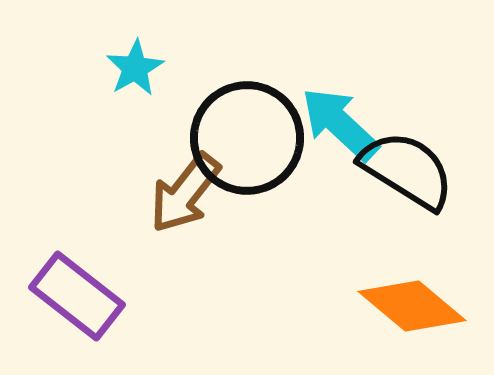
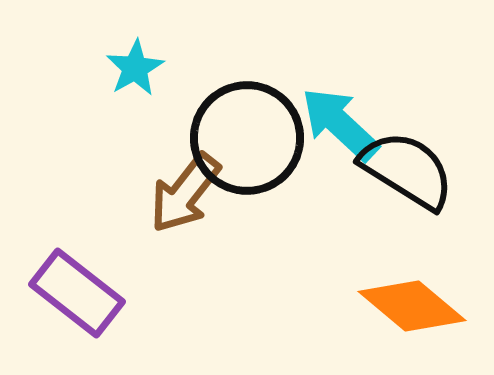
purple rectangle: moved 3 px up
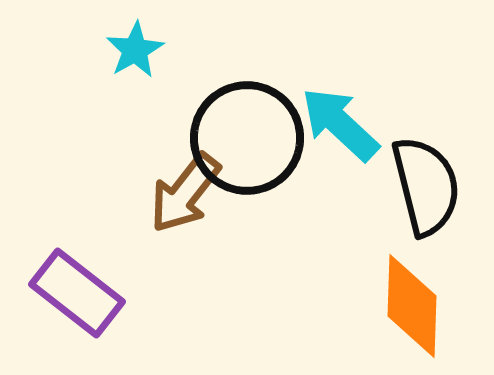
cyan star: moved 18 px up
black semicircle: moved 19 px right, 16 px down; rotated 44 degrees clockwise
orange diamond: rotated 52 degrees clockwise
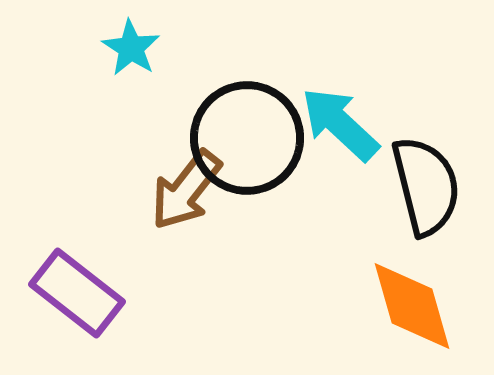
cyan star: moved 4 px left, 2 px up; rotated 10 degrees counterclockwise
brown arrow: moved 1 px right, 3 px up
orange diamond: rotated 18 degrees counterclockwise
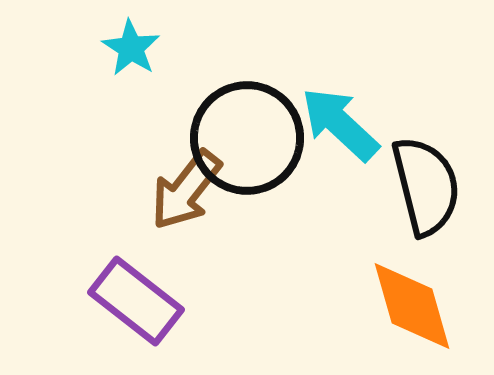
purple rectangle: moved 59 px right, 8 px down
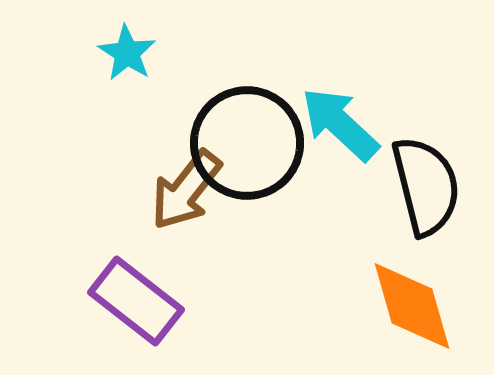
cyan star: moved 4 px left, 5 px down
black circle: moved 5 px down
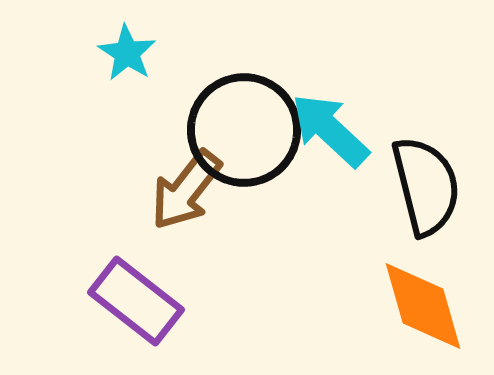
cyan arrow: moved 10 px left, 6 px down
black circle: moved 3 px left, 13 px up
orange diamond: moved 11 px right
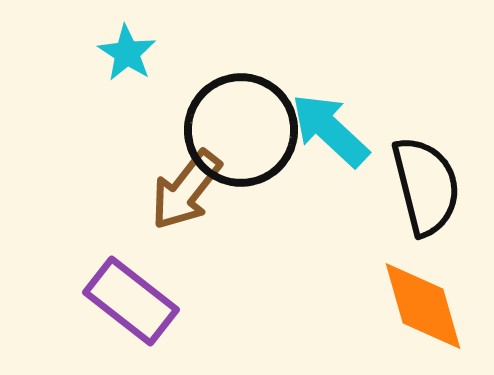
black circle: moved 3 px left
purple rectangle: moved 5 px left
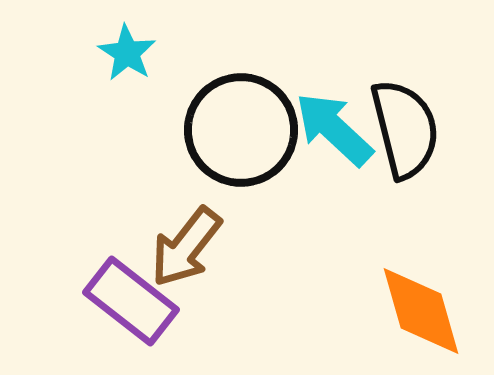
cyan arrow: moved 4 px right, 1 px up
black semicircle: moved 21 px left, 57 px up
brown arrow: moved 57 px down
orange diamond: moved 2 px left, 5 px down
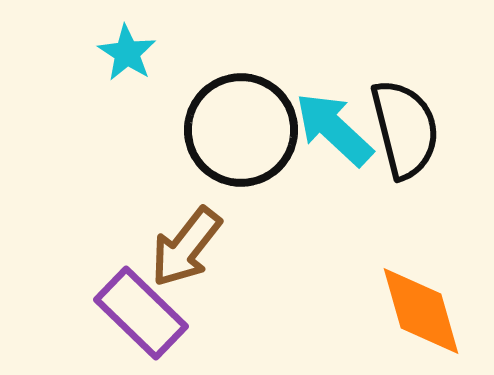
purple rectangle: moved 10 px right, 12 px down; rotated 6 degrees clockwise
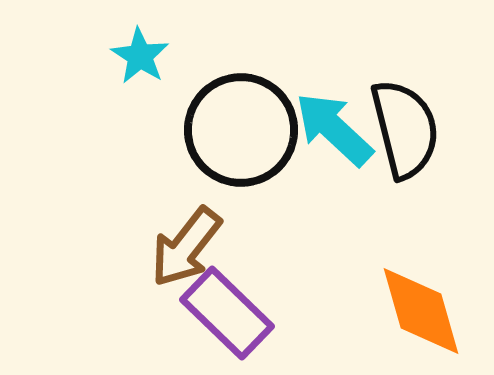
cyan star: moved 13 px right, 3 px down
purple rectangle: moved 86 px right
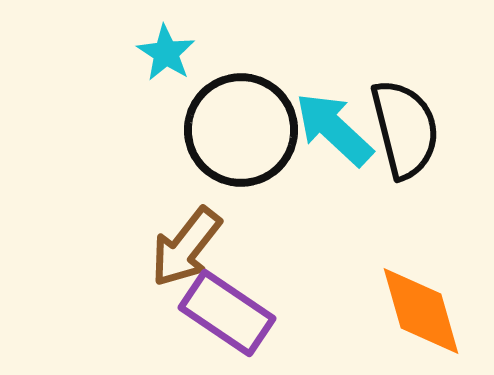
cyan star: moved 26 px right, 3 px up
purple rectangle: rotated 10 degrees counterclockwise
